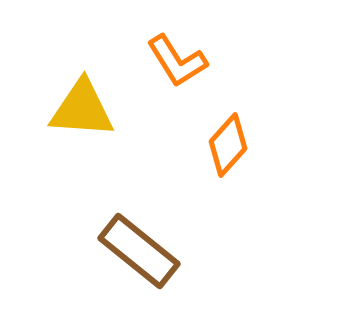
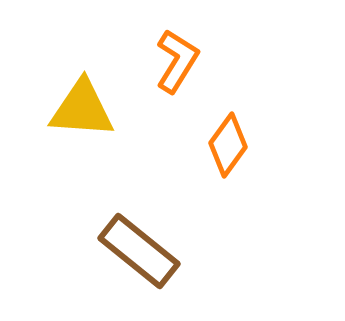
orange L-shape: rotated 116 degrees counterclockwise
orange diamond: rotated 6 degrees counterclockwise
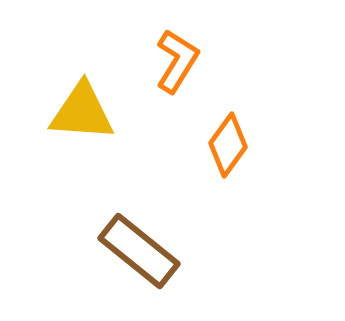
yellow triangle: moved 3 px down
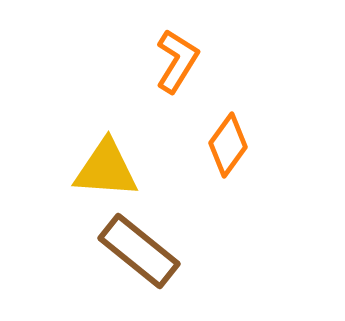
yellow triangle: moved 24 px right, 57 px down
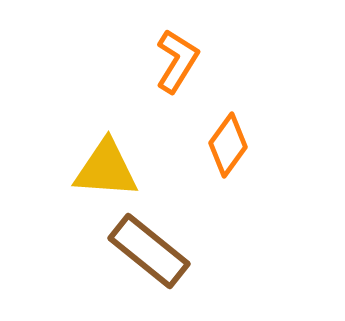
brown rectangle: moved 10 px right
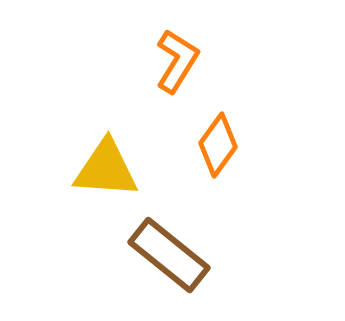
orange diamond: moved 10 px left
brown rectangle: moved 20 px right, 4 px down
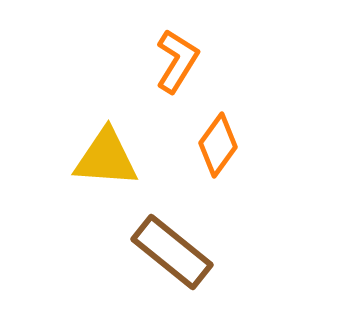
yellow triangle: moved 11 px up
brown rectangle: moved 3 px right, 3 px up
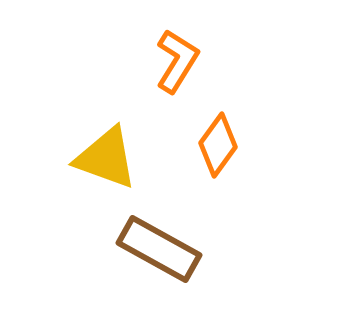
yellow triangle: rotated 16 degrees clockwise
brown rectangle: moved 13 px left, 3 px up; rotated 10 degrees counterclockwise
